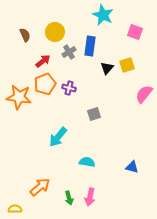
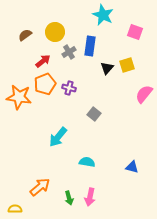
brown semicircle: rotated 104 degrees counterclockwise
gray square: rotated 32 degrees counterclockwise
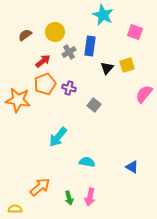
orange star: moved 1 px left, 3 px down
gray square: moved 9 px up
blue triangle: rotated 16 degrees clockwise
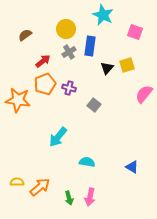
yellow circle: moved 11 px right, 3 px up
yellow semicircle: moved 2 px right, 27 px up
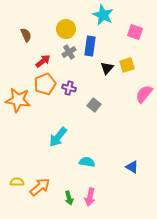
brown semicircle: moved 1 px right; rotated 104 degrees clockwise
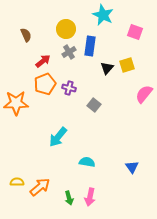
orange star: moved 2 px left, 3 px down; rotated 10 degrees counterclockwise
blue triangle: rotated 24 degrees clockwise
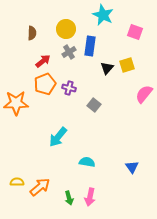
brown semicircle: moved 6 px right, 2 px up; rotated 24 degrees clockwise
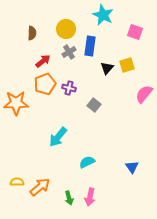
cyan semicircle: rotated 35 degrees counterclockwise
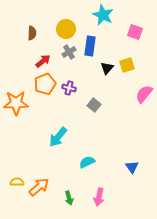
orange arrow: moved 1 px left
pink arrow: moved 9 px right
